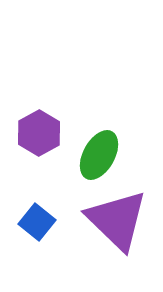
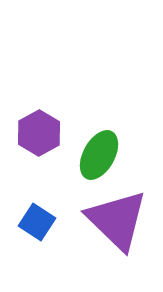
blue square: rotated 6 degrees counterclockwise
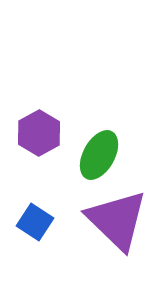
blue square: moved 2 px left
